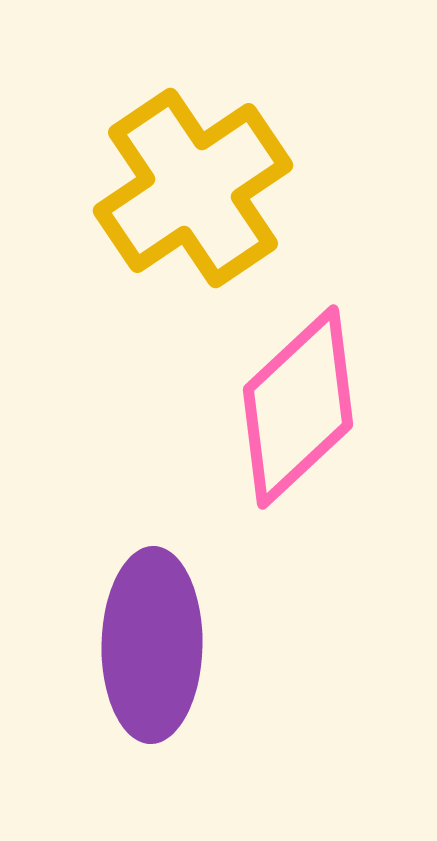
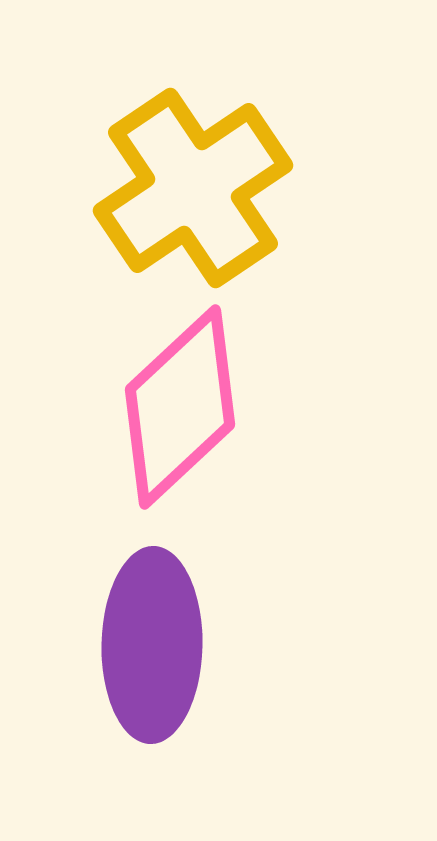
pink diamond: moved 118 px left
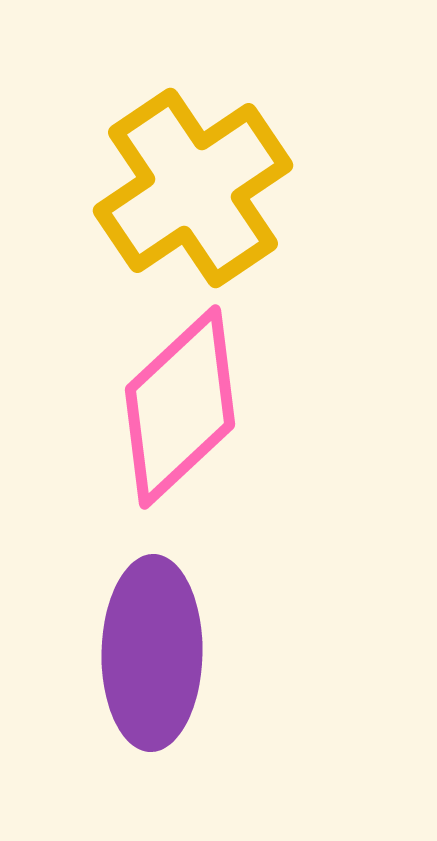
purple ellipse: moved 8 px down
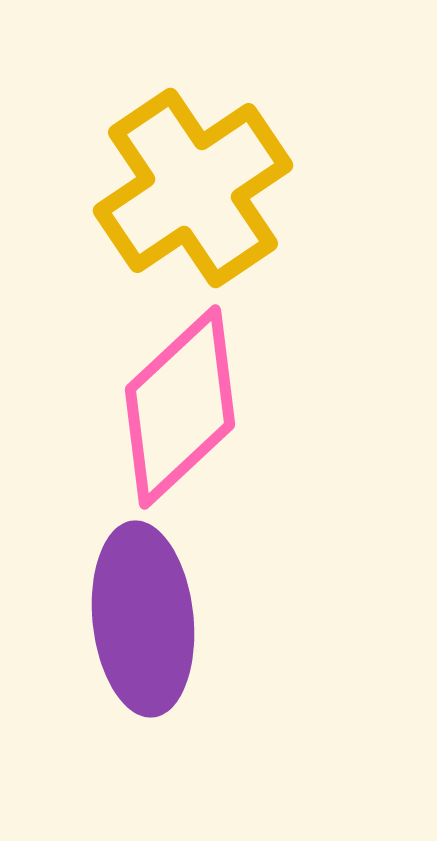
purple ellipse: moved 9 px left, 34 px up; rotated 7 degrees counterclockwise
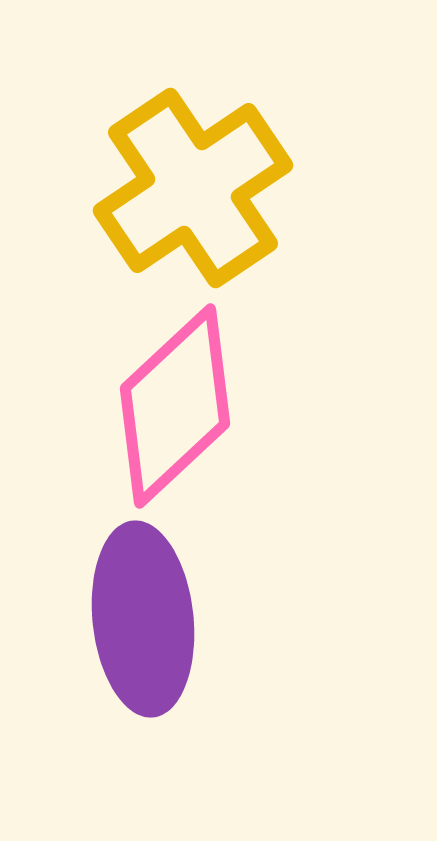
pink diamond: moved 5 px left, 1 px up
